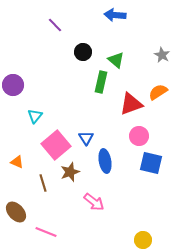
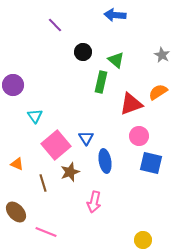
cyan triangle: rotated 14 degrees counterclockwise
orange triangle: moved 2 px down
pink arrow: rotated 65 degrees clockwise
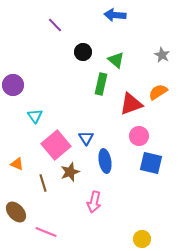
green rectangle: moved 2 px down
yellow circle: moved 1 px left, 1 px up
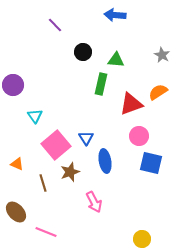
green triangle: rotated 36 degrees counterclockwise
pink arrow: rotated 40 degrees counterclockwise
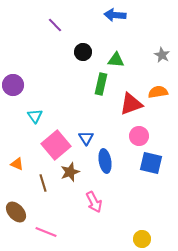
orange semicircle: rotated 24 degrees clockwise
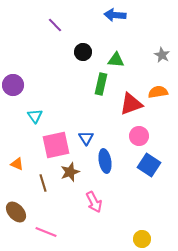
pink square: rotated 28 degrees clockwise
blue square: moved 2 px left, 2 px down; rotated 20 degrees clockwise
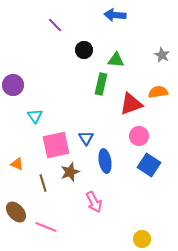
black circle: moved 1 px right, 2 px up
pink line: moved 5 px up
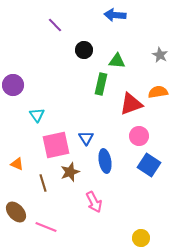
gray star: moved 2 px left
green triangle: moved 1 px right, 1 px down
cyan triangle: moved 2 px right, 1 px up
yellow circle: moved 1 px left, 1 px up
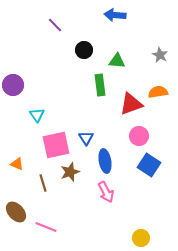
green rectangle: moved 1 px left, 1 px down; rotated 20 degrees counterclockwise
pink arrow: moved 12 px right, 10 px up
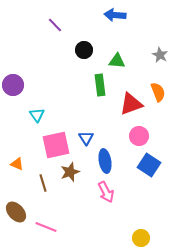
orange semicircle: rotated 78 degrees clockwise
